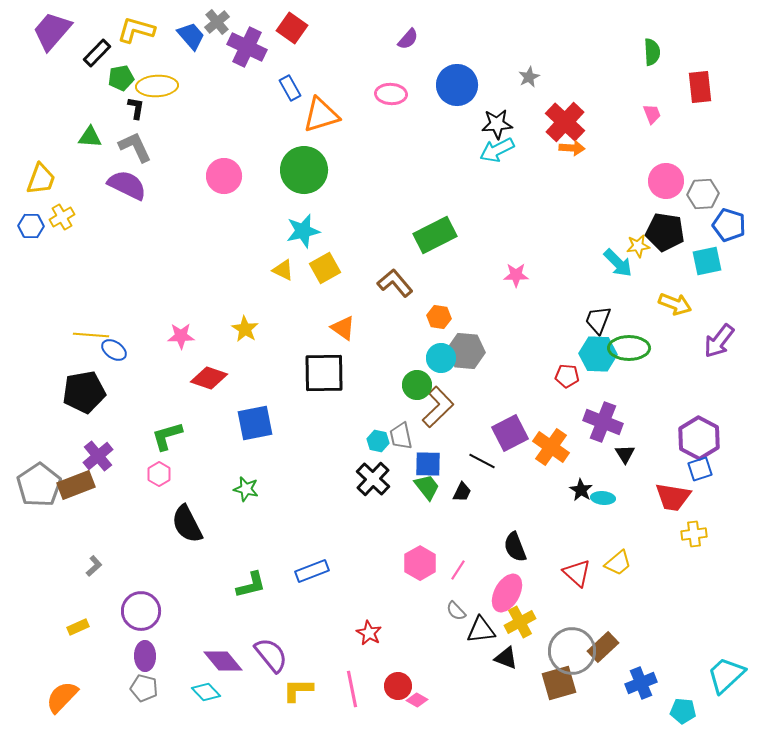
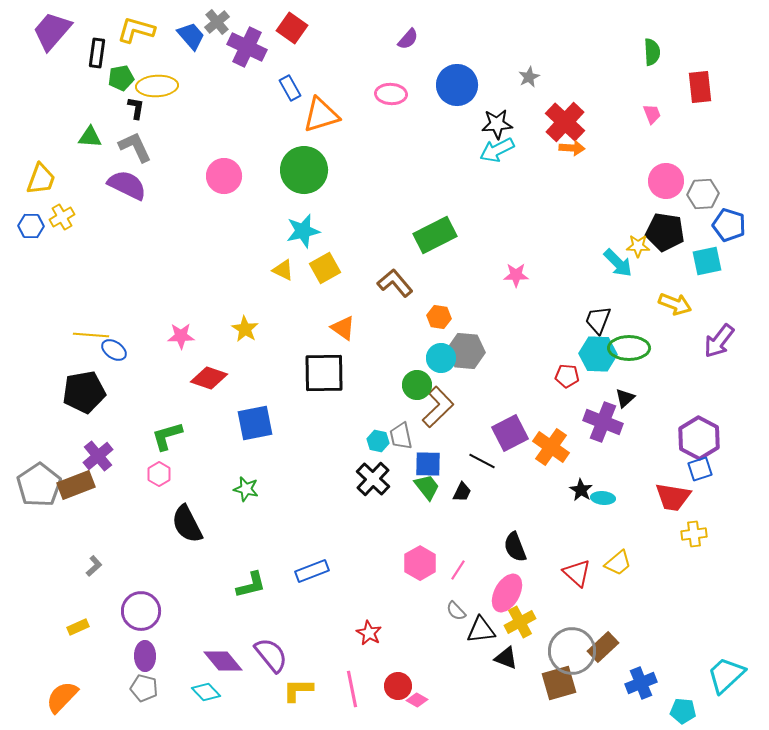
black rectangle at (97, 53): rotated 36 degrees counterclockwise
yellow star at (638, 246): rotated 10 degrees clockwise
black triangle at (625, 454): moved 56 px up; rotated 20 degrees clockwise
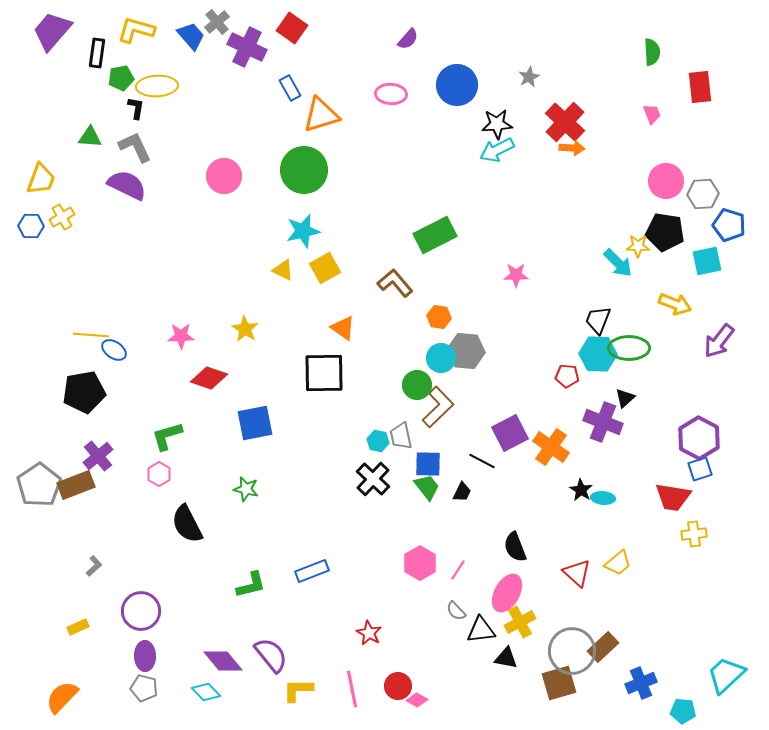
black triangle at (506, 658): rotated 10 degrees counterclockwise
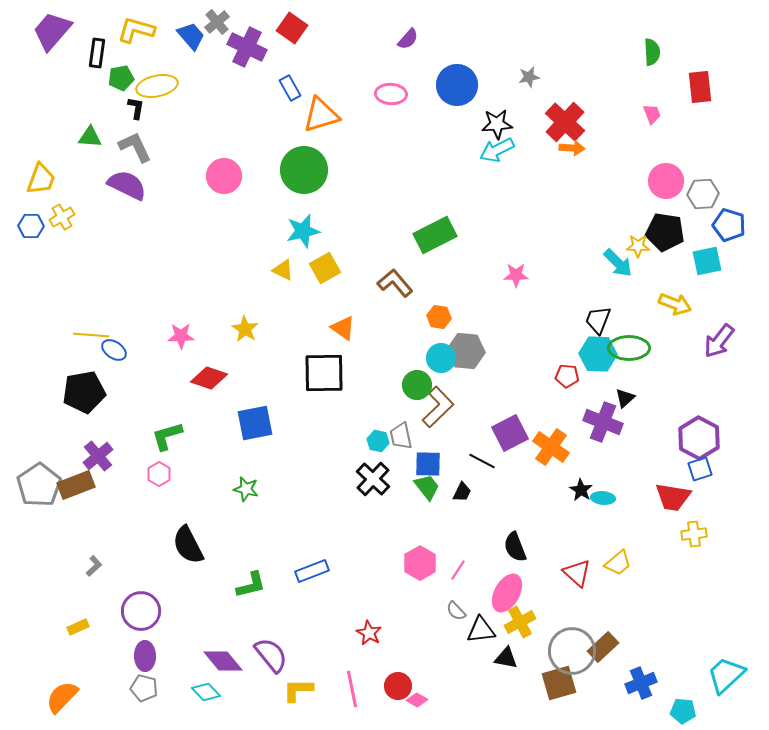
gray star at (529, 77): rotated 15 degrees clockwise
yellow ellipse at (157, 86): rotated 9 degrees counterclockwise
black semicircle at (187, 524): moved 1 px right, 21 px down
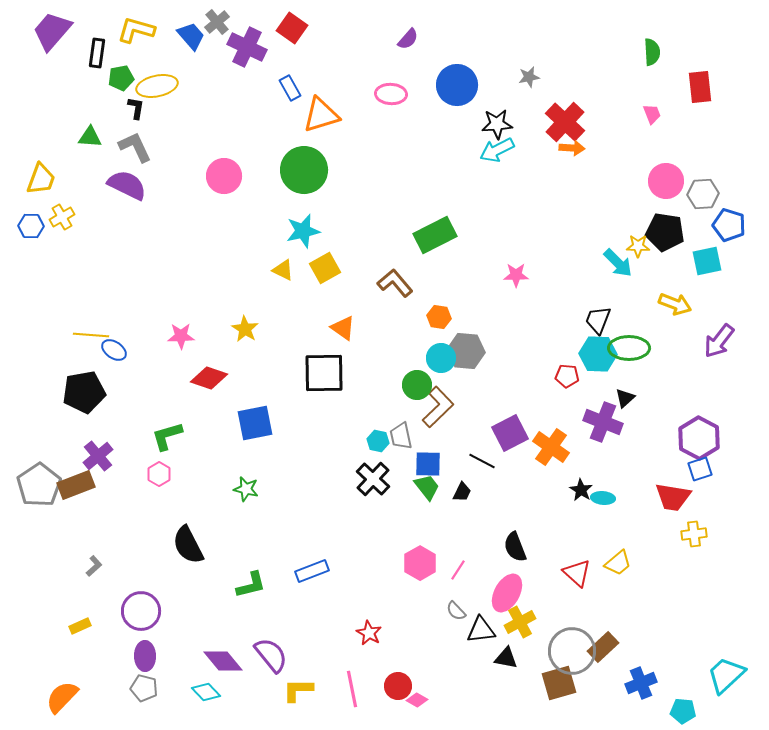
yellow rectangle at (78, 627): moved 2 px right, 1 px up
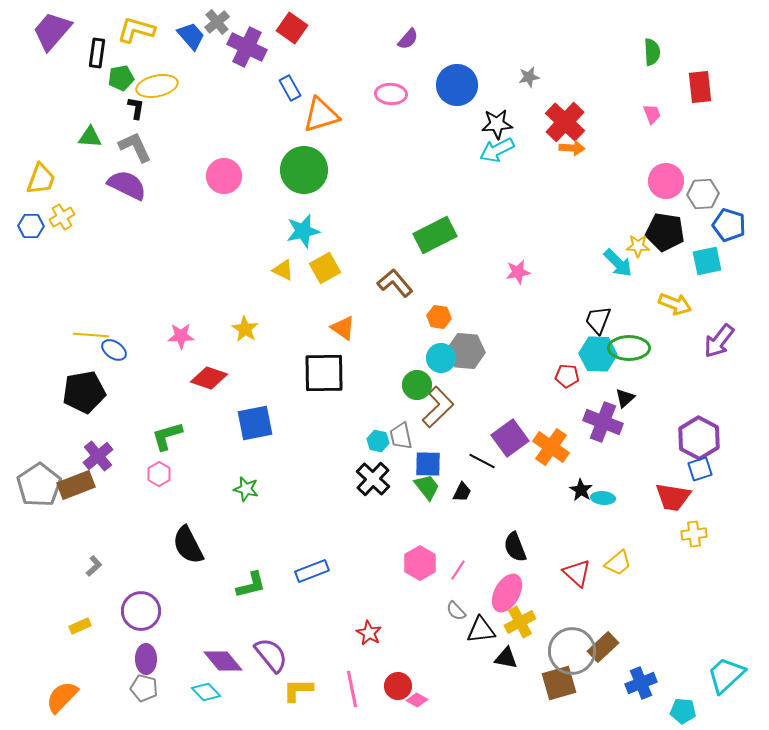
pink star at (516, 275): moved 2 px right, 3 px up; rotated 10 degrees counterclockwise
purple square at (510, 433): moved 5 px down; rotated 9 degrees counterclockwise
purple ellipse at (145, 656): moved 1 px right, 3 px down
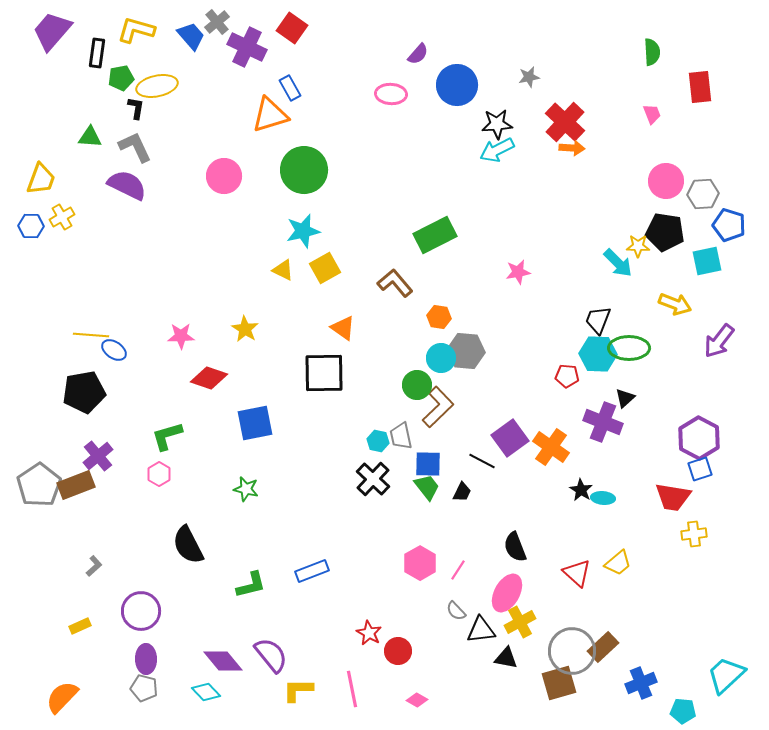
purple semicircle at (408, 39): moved 10 px right, 15 px down
orange triangle at (321, 115): moved 51 px left
red circle at (398, 686): moved 35 px up
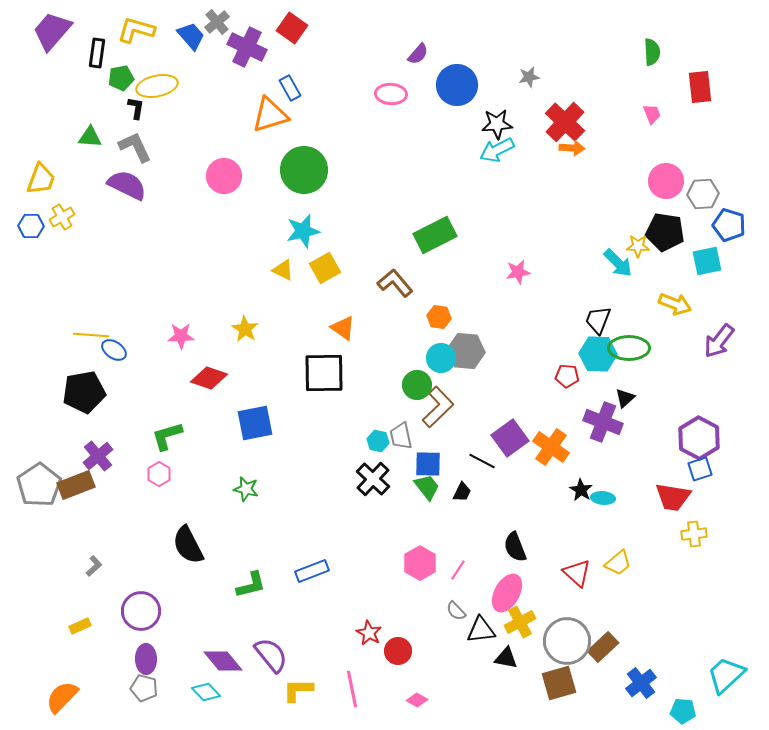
gray circle at (572, 651): moved 5 px left, 10 px up
blue cross at (641, 683): rotated 16 degrees counterclockwise
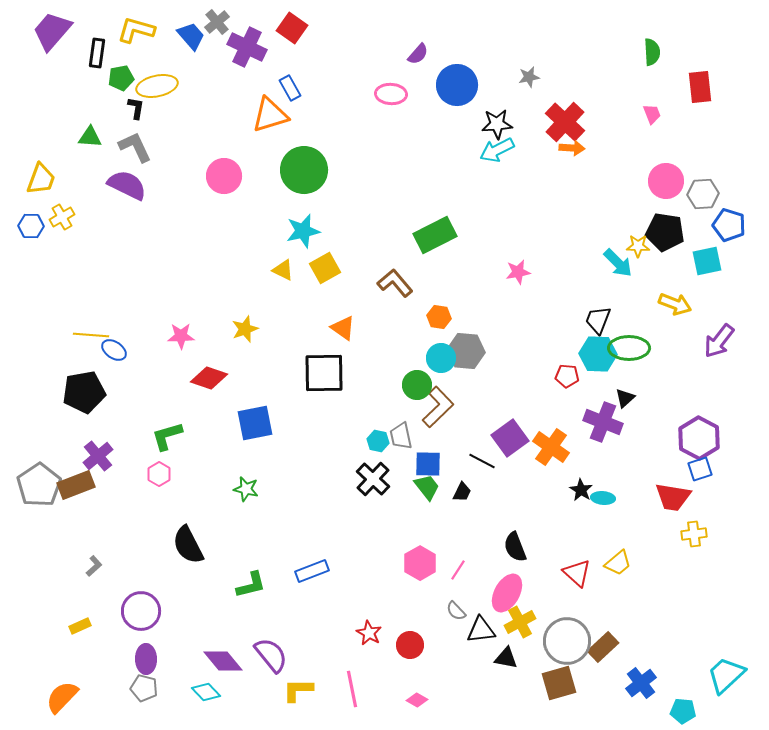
yellow star at (245, 329): rotated 20 degrees clockwise
red circle at (398, 651): moved 12 px right, 6 px up
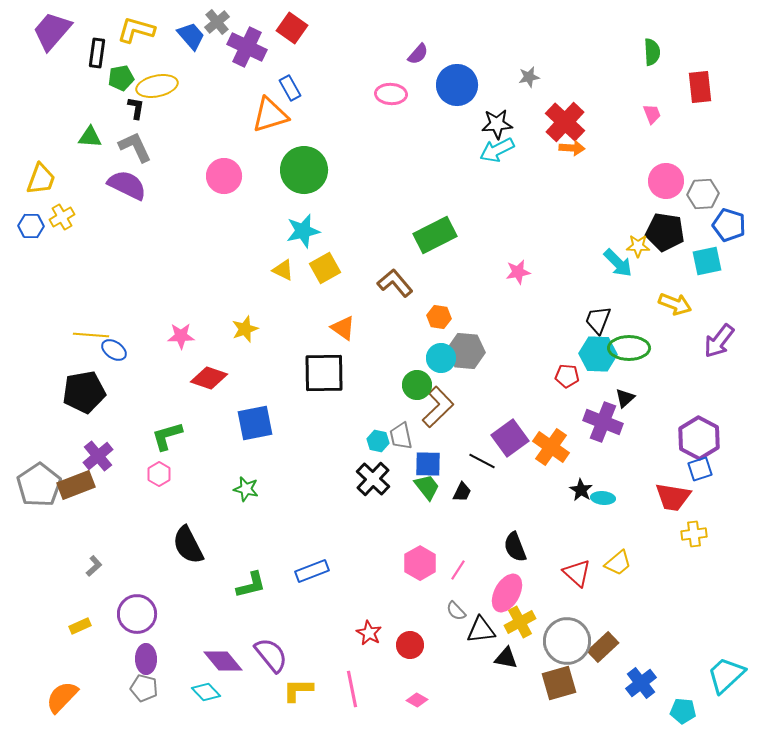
purple circle at (141, 611): moved 4 px left, 3 px down
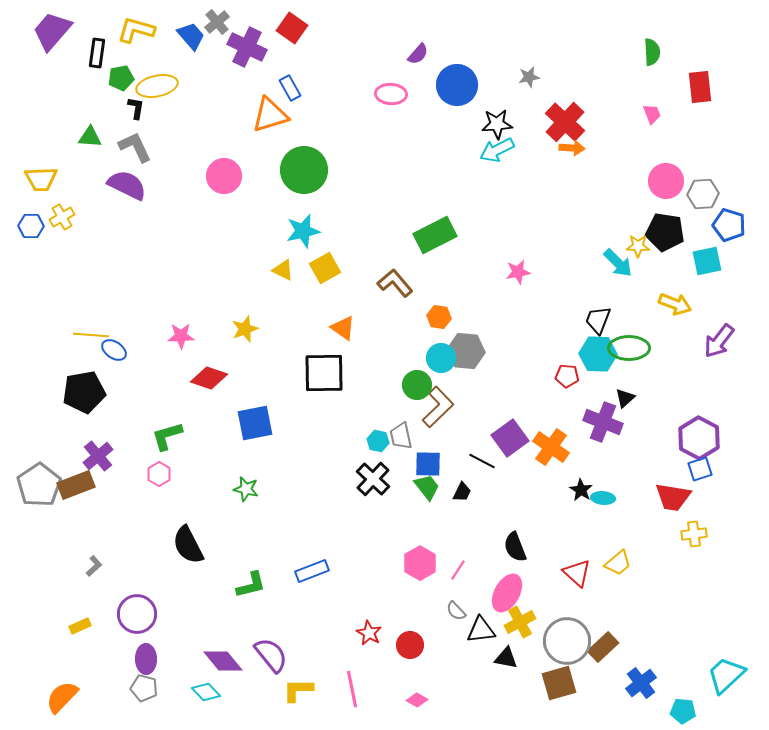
yellow trapezoid at (41, 179): rotated 68 degrees clockwise
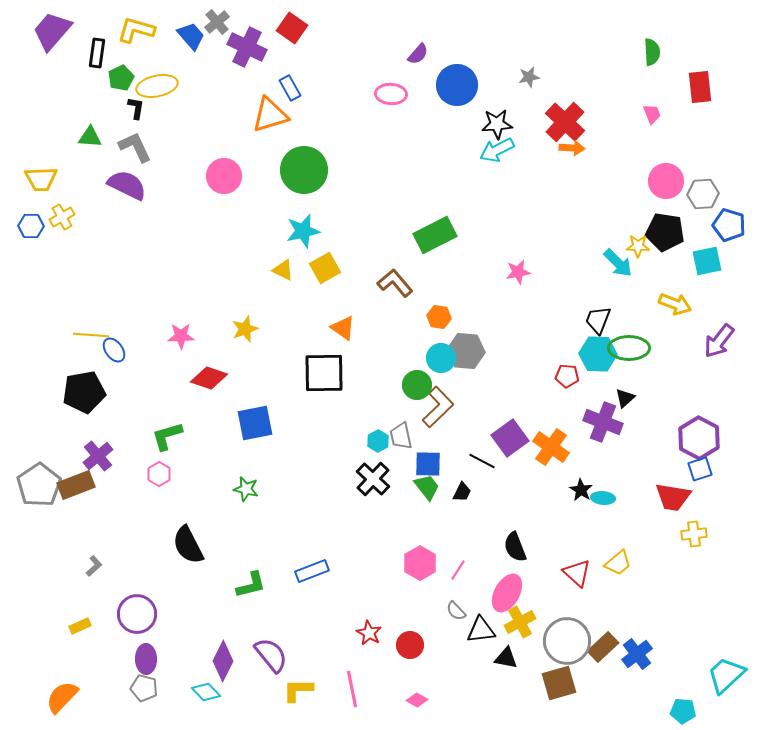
green pentagon at (121, 78): rotated 15 degrees counterclockwise
blue ellipse at (114, 350): rotated 20 degrees clockwise
cyan hexagon at (378, 441): rotated 20 degrees clockwise
purple diamond at (223, 661): rotated 66 degrees clockwise
blue cross at (641, 683): moved 4 px left, 29 px up
